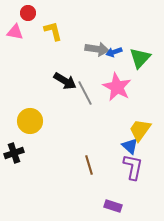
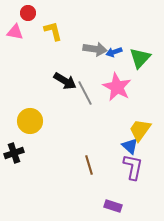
gray arrow: moved 2 px left
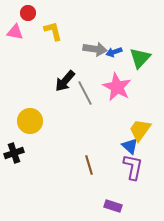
black arrow: rotated 100 degrees clockwise
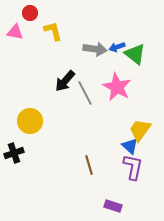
red circle: moved 2 px right
blue arrow: moved 3 px right, 5 px up
green triangle: moved 5 px left, 4 px up; rotated 35 degrees counterclockwise
